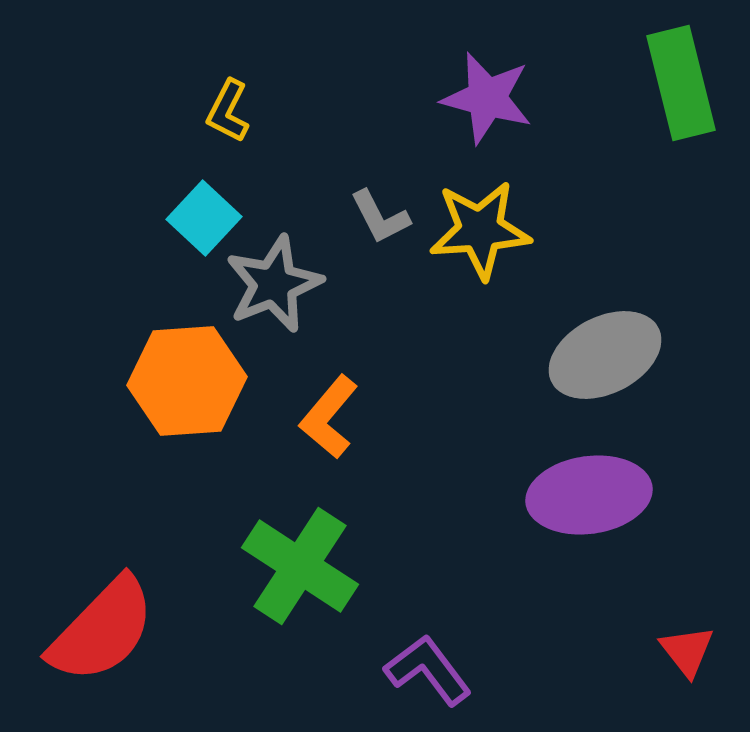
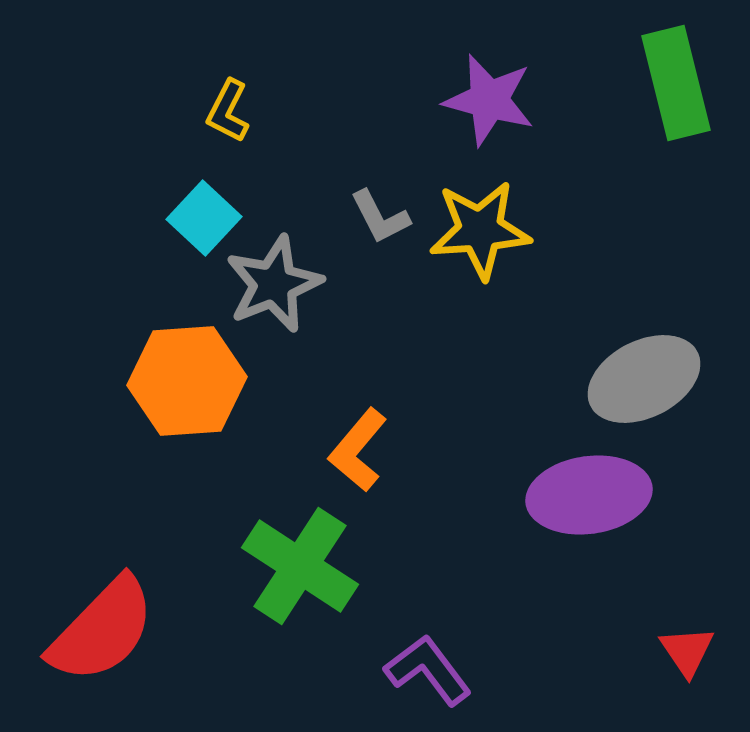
green rectangle: moved 5 px left
purple star: moved 2 px right, 2 px down
gray ellipse: moved 39 px right, 24 px down
orange L-shape: moved 29 px right, 33 px down
red triangle: rotated 4 degrees clockwise
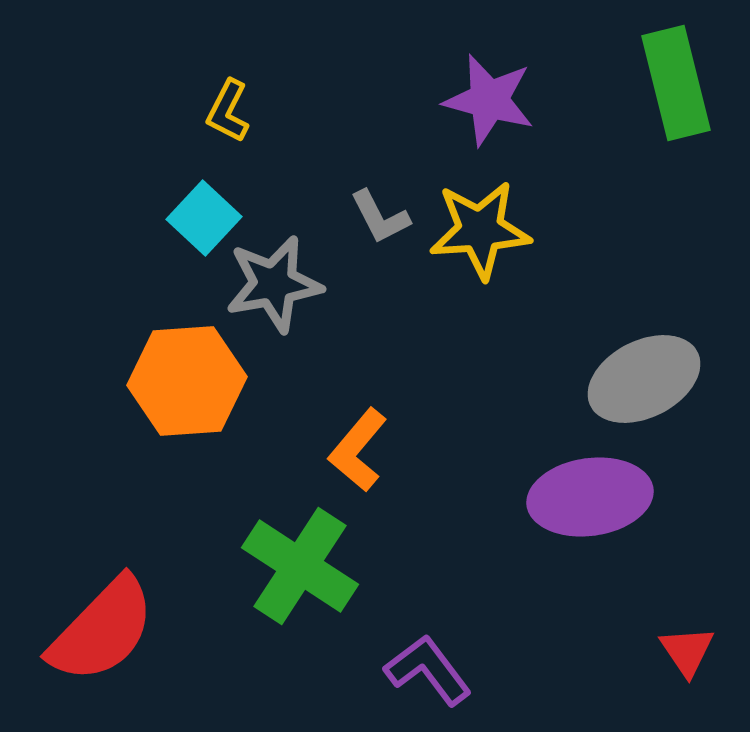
gray star: rotated 12 degrees clockwise
purple ellipse: moved 1 px right, 2 px down
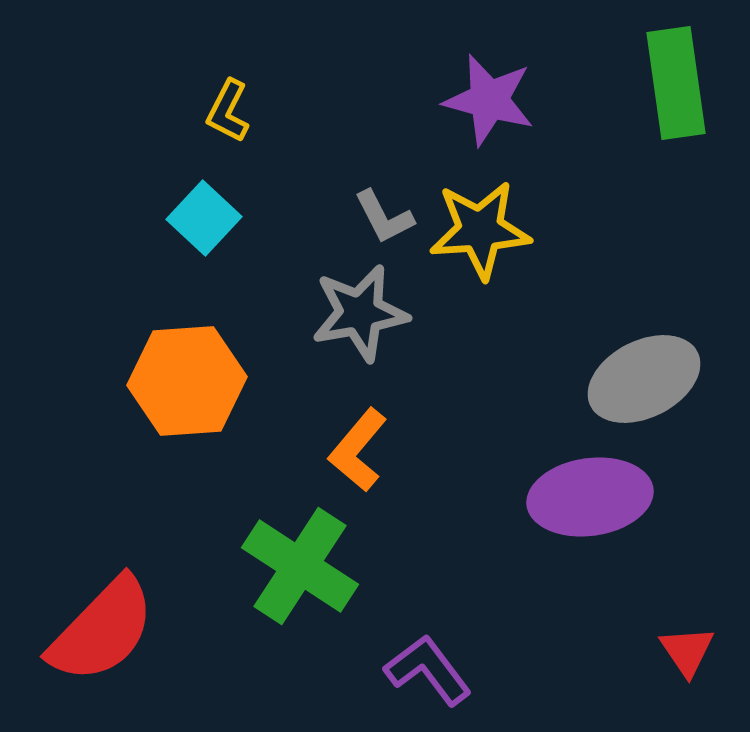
green rectangle: rotated 6 degrees clockwise
gray L-shape: moved 4 px right
gray star: moved 86 px right, 29 px down
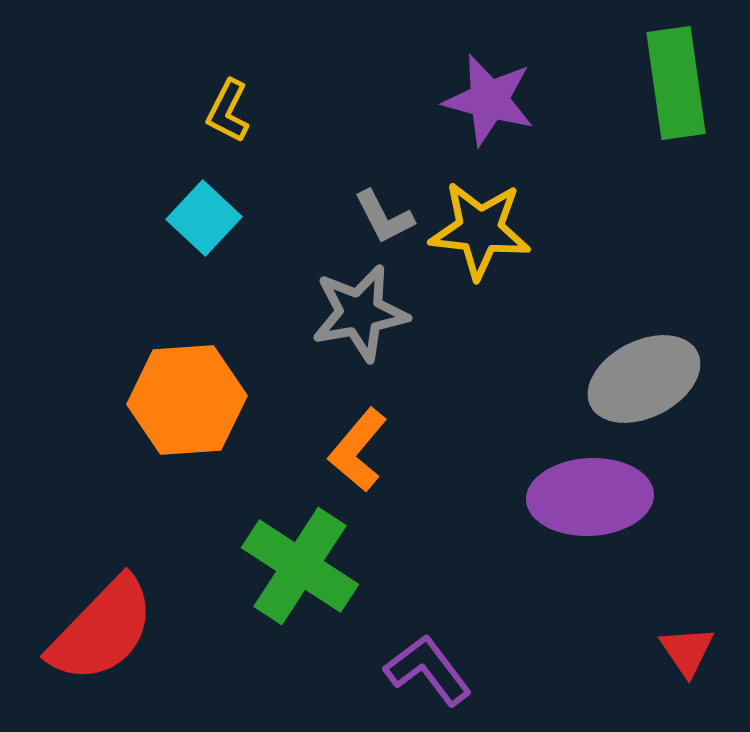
yellow star: rotated 10 degrees clockwise
orange hexagon: moved 19 px down
purple ellipse: rotated 5 degrees clockwise
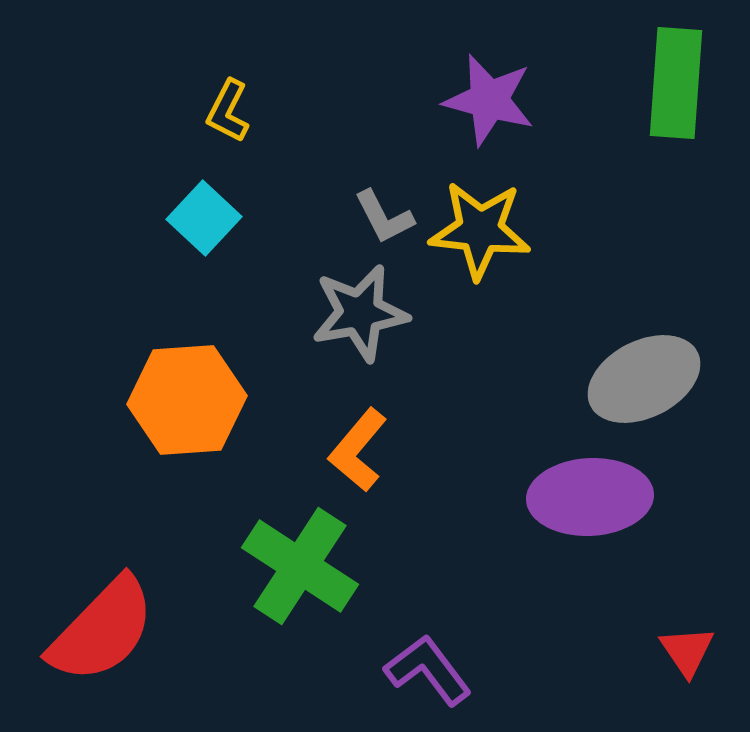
green rectangle: rotated 12 degrees clockwise
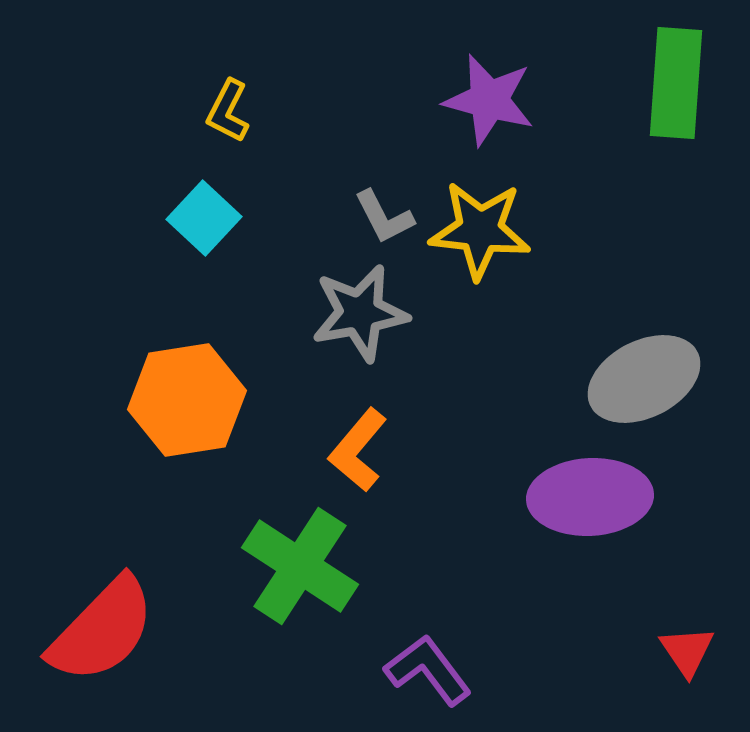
orange hexagon: rotated 5 degrees counterclockwise
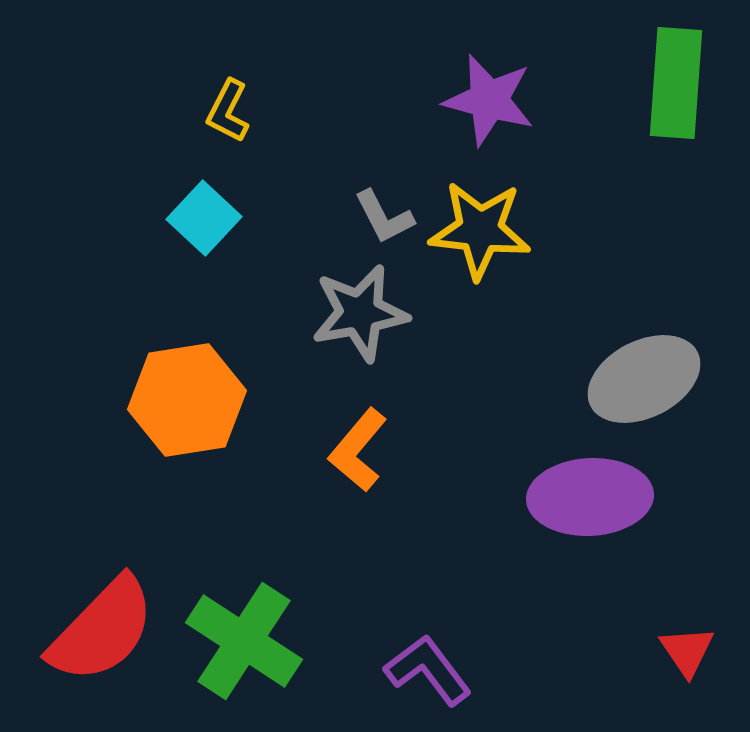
green cross: moved 56 px left, 75 px down
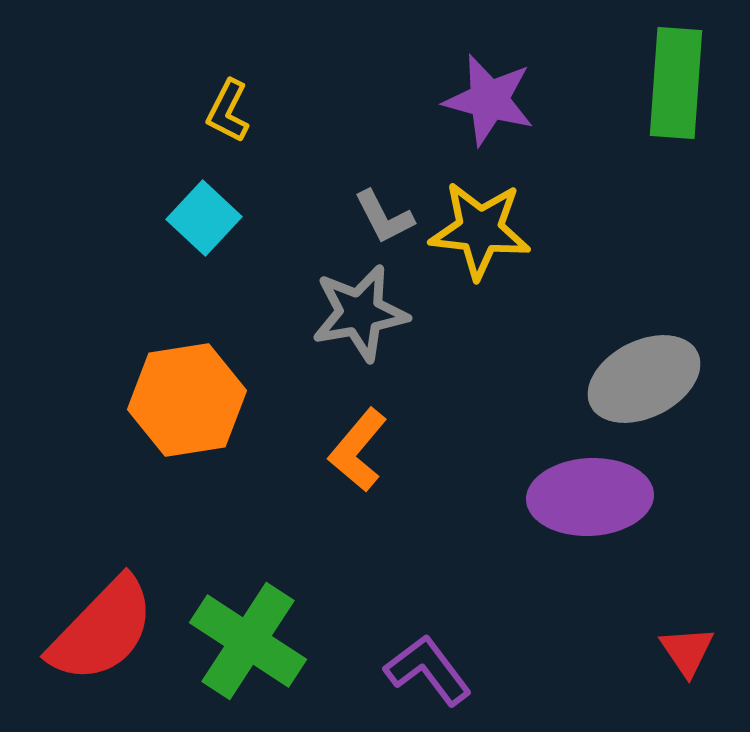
green cross: moved 4 px right
